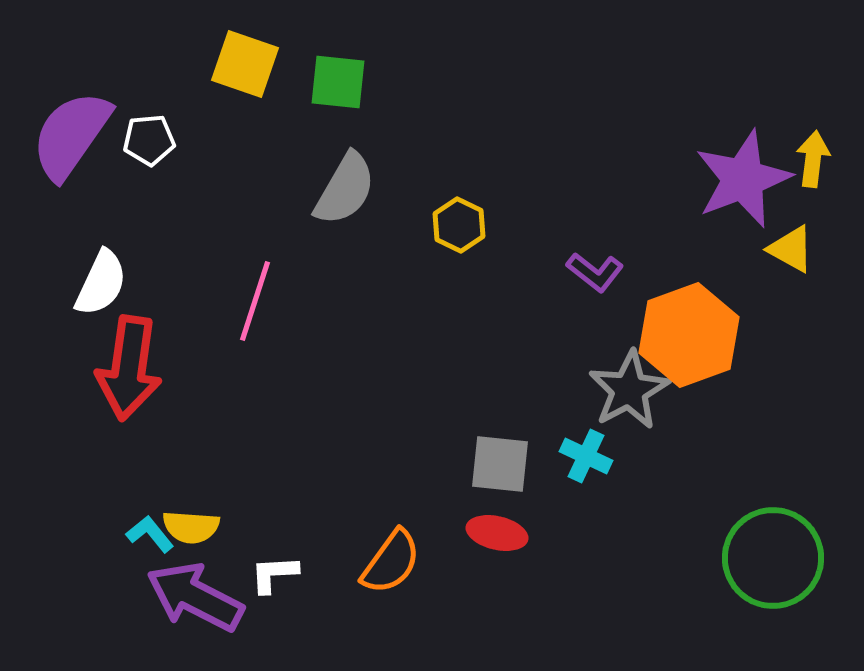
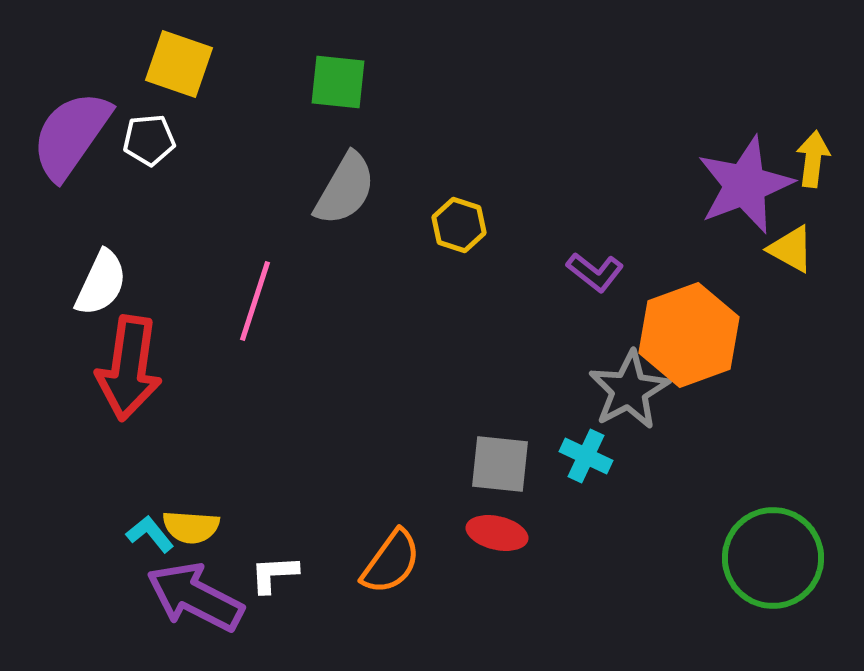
yellow square: moved 66 px left
purple star: moved 2 px right, 6 px down
yellow hexagon: rotated 8 degrees counterclockwise
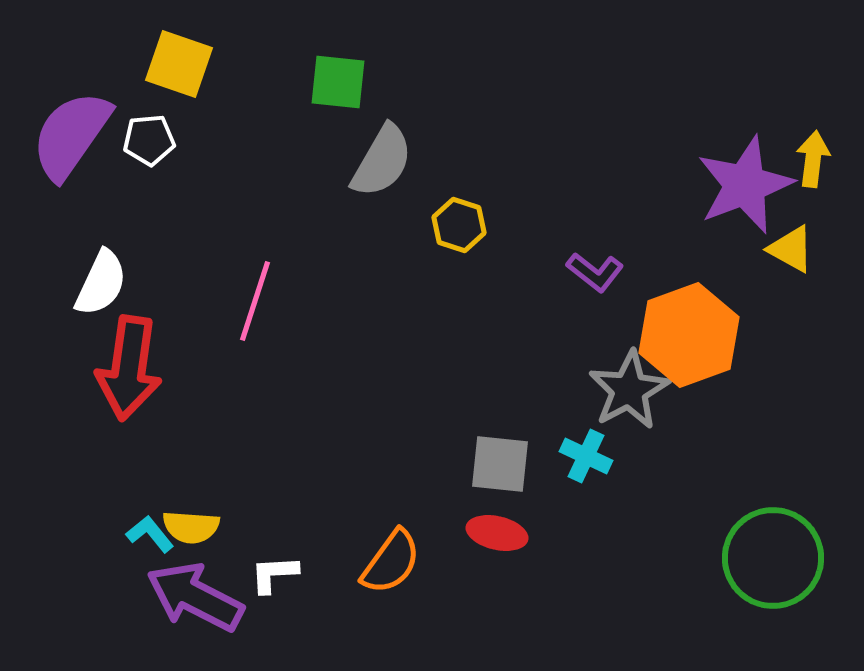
gray semicircle: moved 37 px right, 28 px up
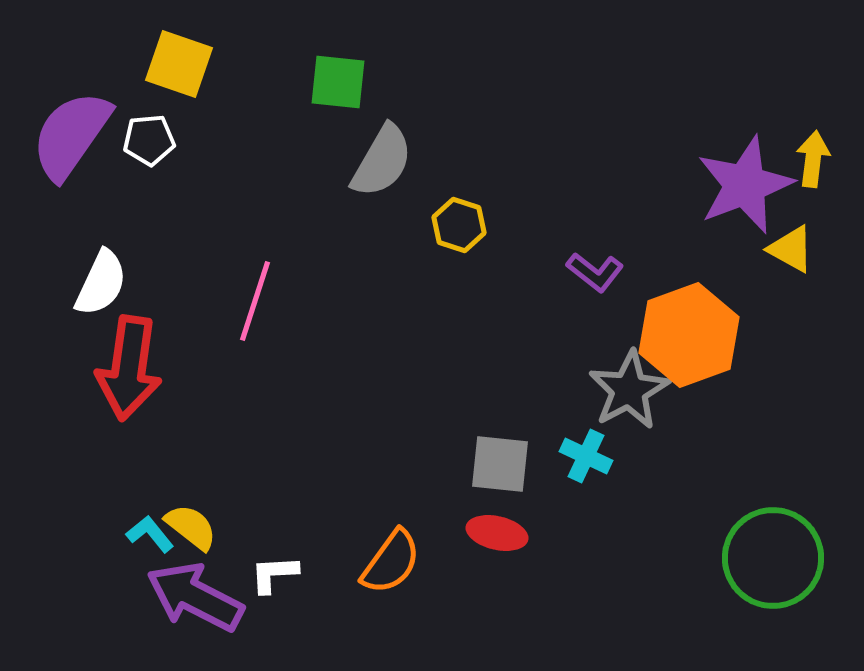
yellow semicircle: rotated 146 degrees counterclockwise
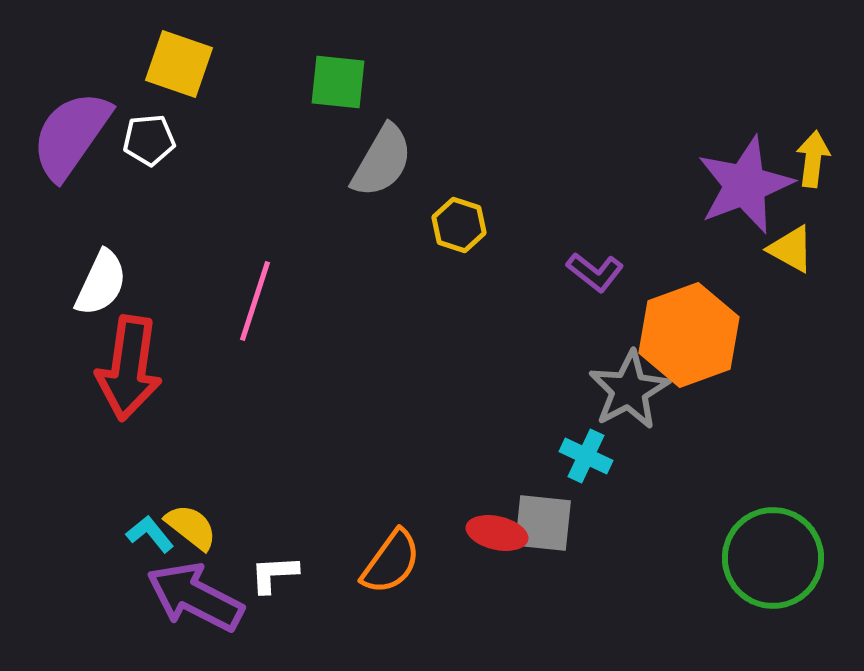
gray square: moved 43 px right, 59 px down
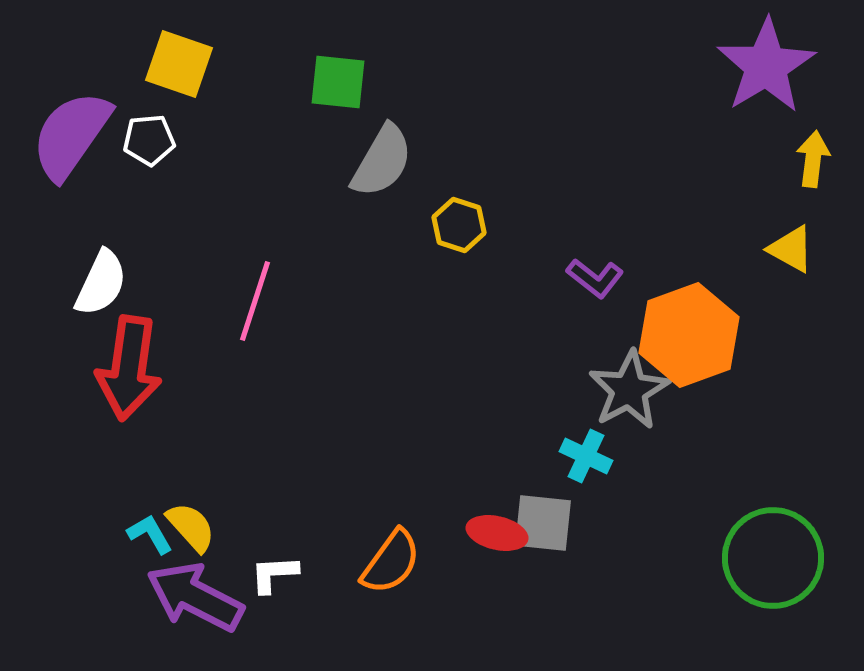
purple star: moved 21 px right, 119 px up; rotated 10 degrees counterclockwise
purple L-shape: moved 6 px down
yellow semicircle: rotated 10 degrees clockwise
cyan L-shape: rotated 9 degrees clockwise
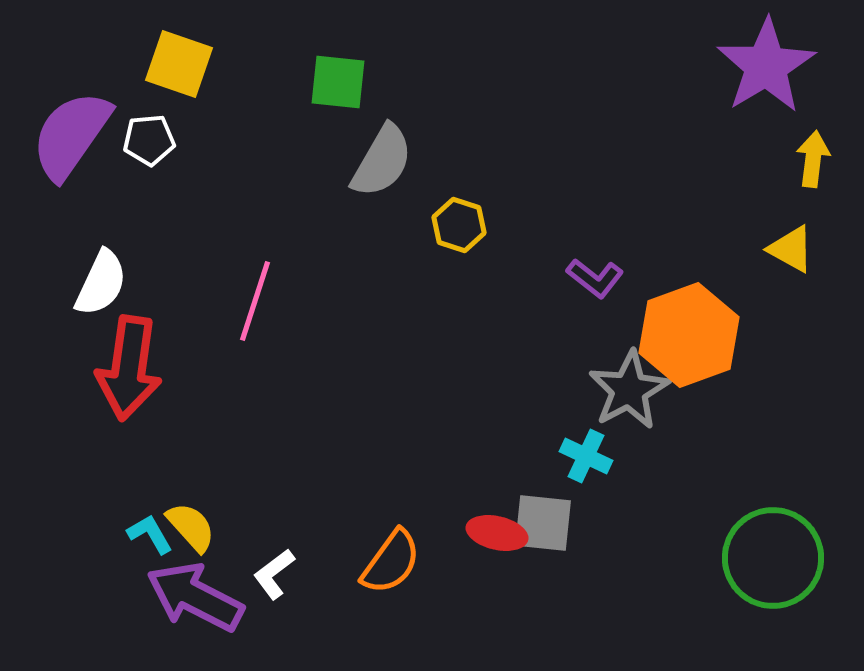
white L-shape: rotated 34 degrees counterclockwise
